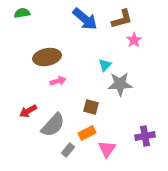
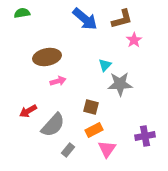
orange rectangle: moved 7 px right, 3 px up
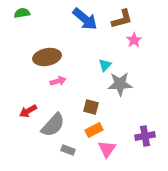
gray rectangle: rotated 72 degrees clockwise
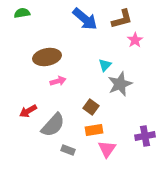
pink star: moved 1 px right
gray star: rotated 20 degrees counterclockwise
brown square: rotated 21 degrees clockwise
orange rectangle: rotated 18 degrees clockwise
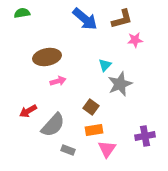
pink star: rotated 28 degrees clockwise
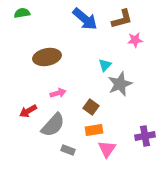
pink arrow: moved 12 px down
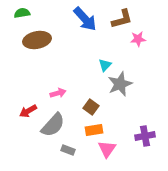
blue arrow: rotated 8 degrees clockwise
pink star: moved 3 px right, 1 px up
brown ellipse: moved 10 px left, 17 px up
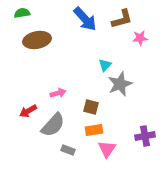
pink star: moved 2 px right, 1 px up
brown square: rotated 21 degrees counterclockwise
